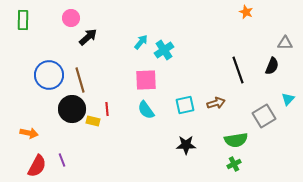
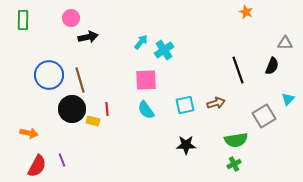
black arrow: rotated 30 degrees clockwise
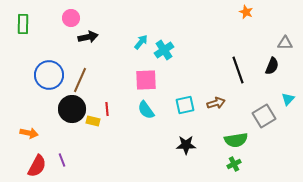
green rectangle: moved 4 px down
brown line: rotated 40 degrees clockwise
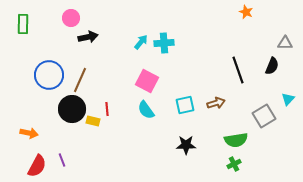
cyan cross: moved 7 px up; rotated 30 degrees clockwise
pink square: moved 1 px right, 1 px down; rotated 30 degrees clockwise
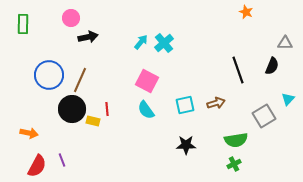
cyan cross: rotated 36 degrees counterclockwise
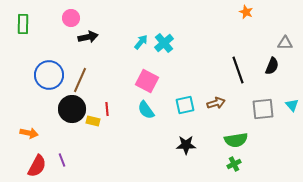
cyan triangle: moved 4 px right, 6 px down; rotated 24 degrees counterclockwise
gray square: moved 1 px left, 7 px up; rotated 25 degrees clockwise
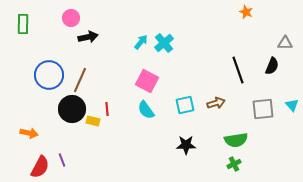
red semicircle: moved 3 px right, 1 px down
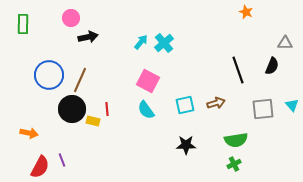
pink square: moved 1 px right
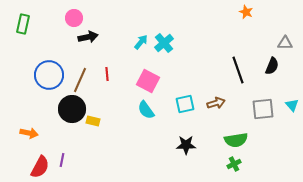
pink circle: moved 3 px right
green rectangle: rotated 12 degrees clockwise
cyan square: moved 1 px up
red line: moved 35 px up
purple line: rotated 32 degrees clockwise
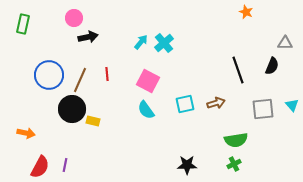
orange arrow: moved 3 px left
black star: moved 1 px right, 20 px down
purple line: moved 3 px right, 5 px down
